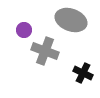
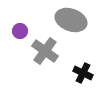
purple circle: moved 4 px left, 1 px down
gray cross: rotated 16 degrees clockwise
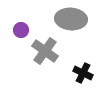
gray ellipse: moved 1 px up; rotated 16 degrees counterclockwise
purple circle: moved 1 px right, 1 px up
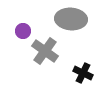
purple circle: moved 2 px right, 1 px down
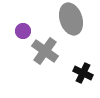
gray ellipse: rotated 68 degrees clockwise
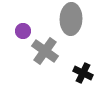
gray ellipse: rotated 20 degrees clockwise
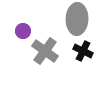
gray ellipse: moved 6 px right
black cross: moved 22 px up
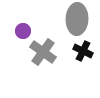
gray cross: moved 2 px left, 1 px down
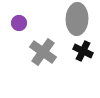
purple circle: moved 4 px left, 8 px up
